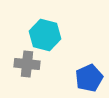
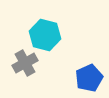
gray cross: moved 2 px left, 1 px up; rotated 35 degrees counterclockwise
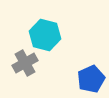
blue pentagon: moved 2 px right, 1 px down
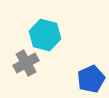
gray cross: moved 1 px right
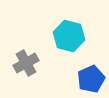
cyan hexagon: moved 24 px right, 1 px down
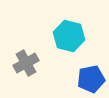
blue pentagon: rotated 12 degrees clockwise
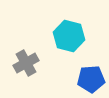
blue pentagon: rotated 8 degrees clockwise
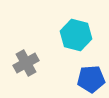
cyan hexagon: moved 7 px right, 1 px up
